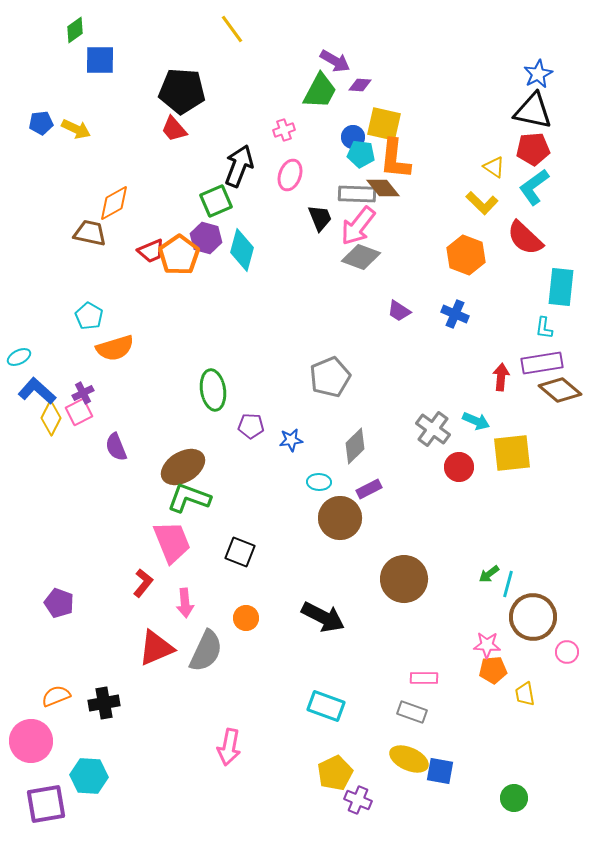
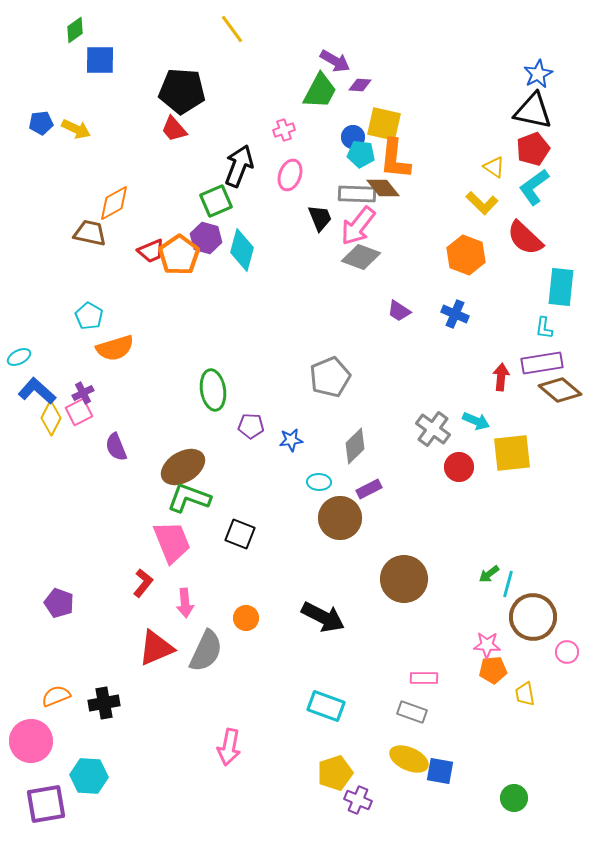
red pentagon at (533, 149): rotated 16 degrees counterclockwise
black square at (240, 552): moved 18 px up
yellow pentagon at (335, 773): rotated 8 degrees clockwise
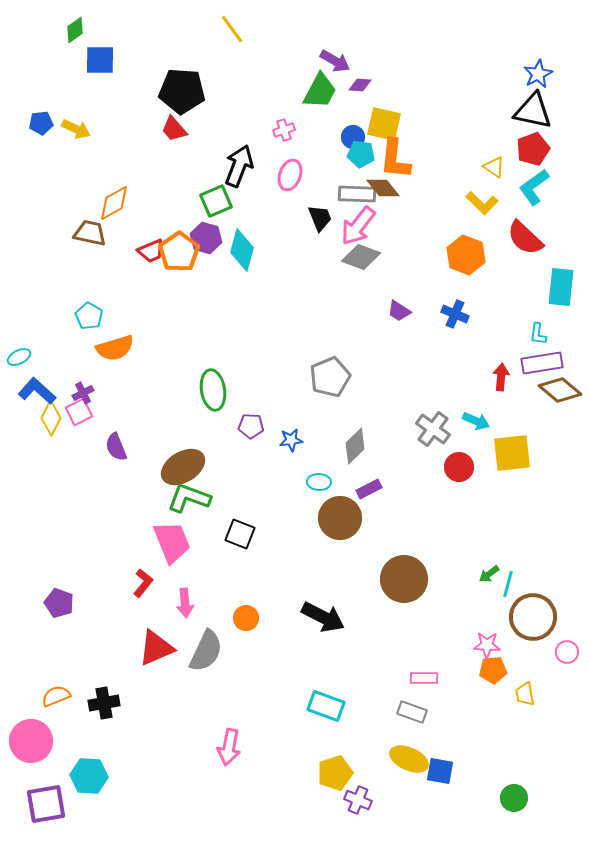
orange pentagon at (179, 255): moved 3 px up
cyan L-shape at (544, 328): moved 6 px left, 6 px down
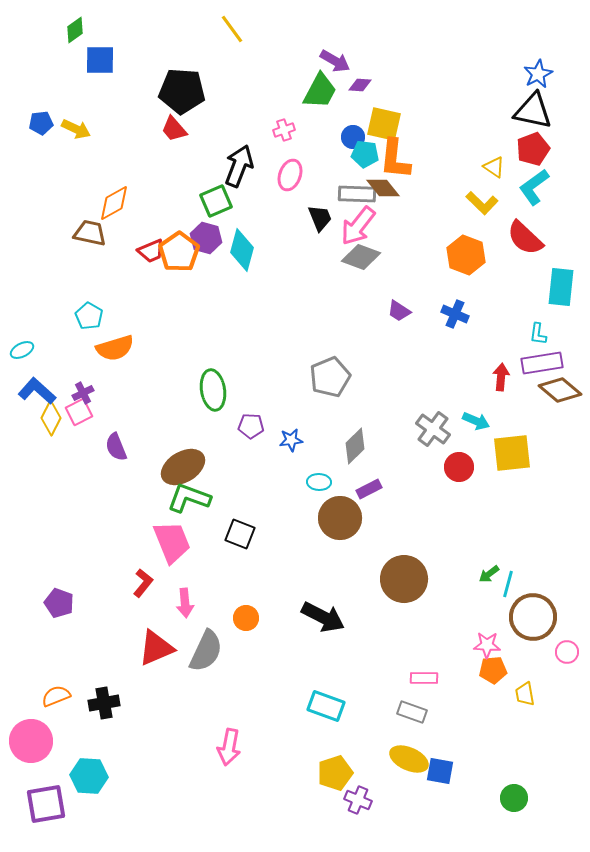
cyan pentagon at (361, 154): moved 4 px right
cyan ellipse at (19, 357): moved 3 px right, 7 px up
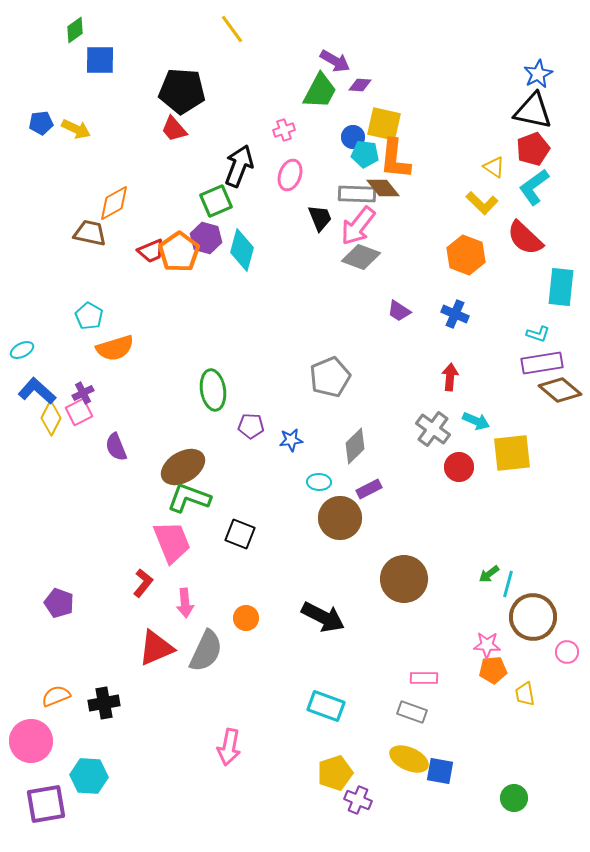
cyan L-shape at (538, 334): rotated 80 degrees counterclockwise
red arrow at (501, 377): moved 51 px left
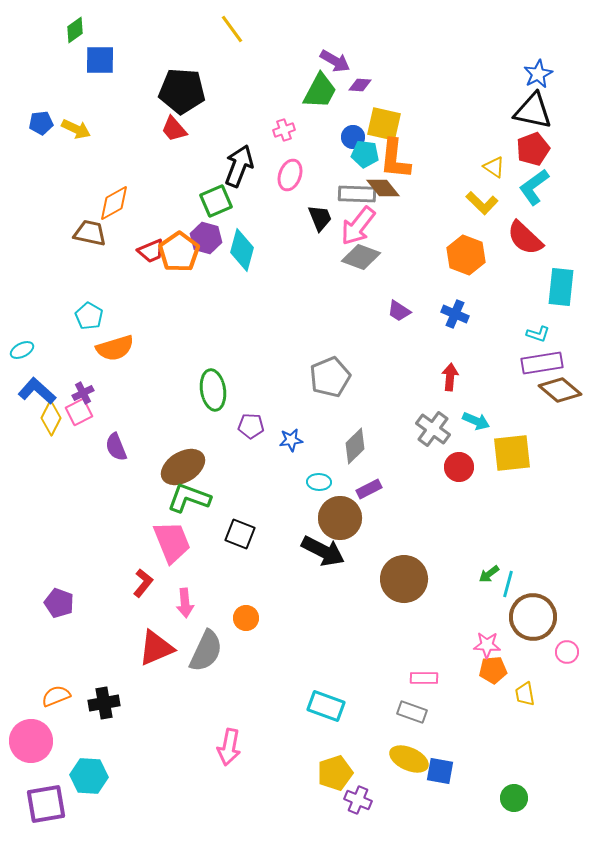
black arrow at (323, 617): moved 66 px up
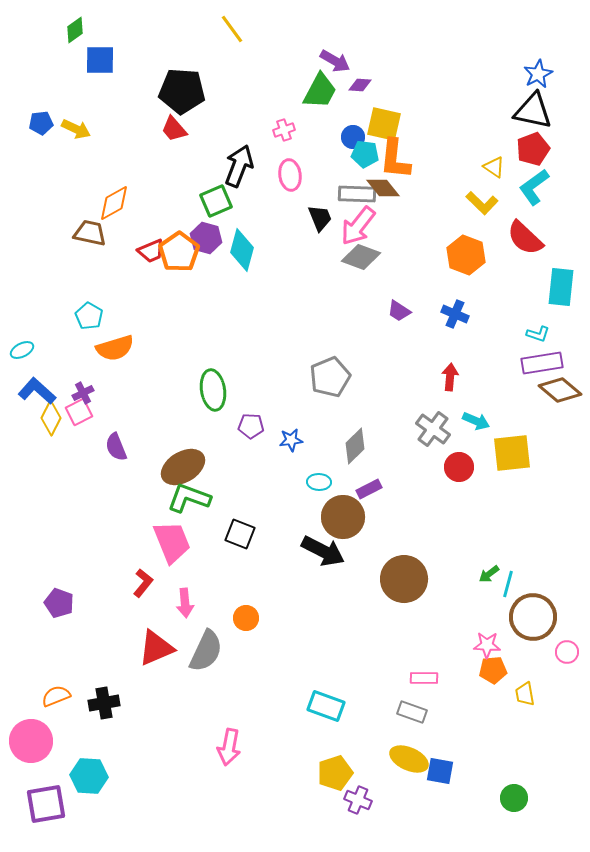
pink ellipse at (290, 175): rotated 28 degrees counterclockwise
brown circle at (340, 518): moved 3 px right, 1 px up
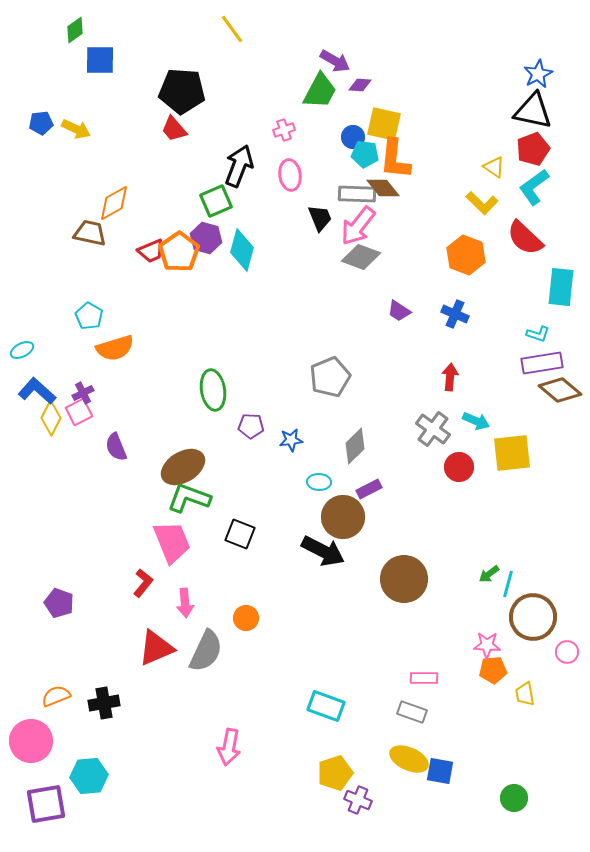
cyan hexagon at (89, 776): rotated 9 degrees counterclockwise
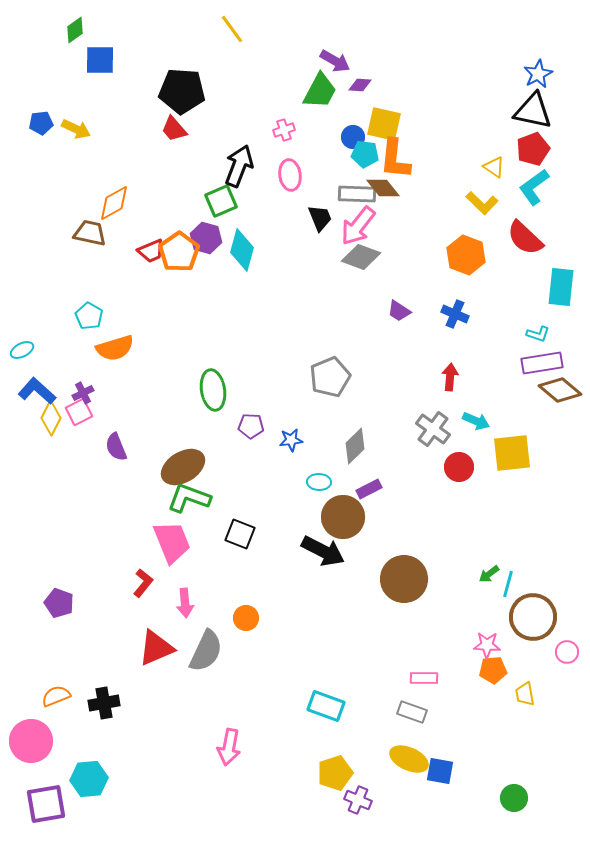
green square at (216, 201): moved 5 px right
cyan hexagon at (89, 776): moved 3 px down
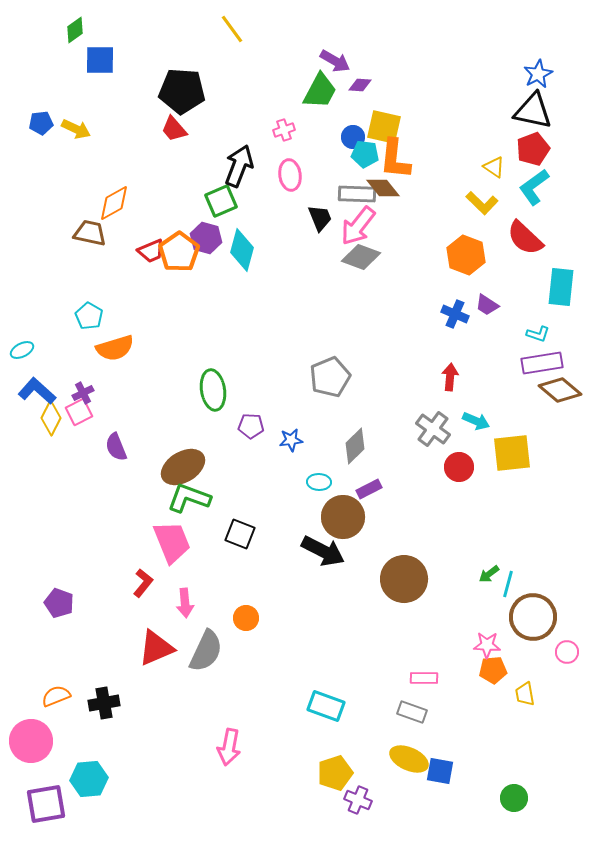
yellow square at (384, 124): moved 3 px down
purple trapezoid at (399, 311): moved 88 px right, 6 px up
